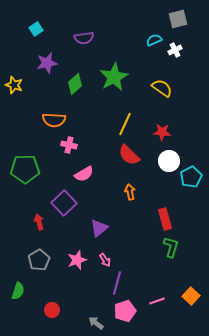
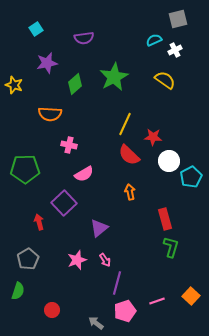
yellow semicircle: moved 3 px right, 8 px up
orange semicircle: moved 4 px left, 6 px up
red star: moved 9 px left, 5 px down
gray pentagon: moved 11 px left, 1 px up
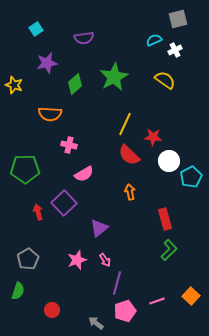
red arrow: moved 1 px left, 10 px up
green L-shape: moved 2 px left, 3 px down; rotated 30 degrees clockwise
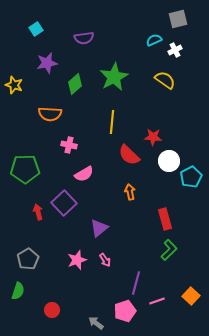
yellow line: moved 13 px left, 2 px up; rotated 20 degrees counterclockwise
purple line: moved 19 px right
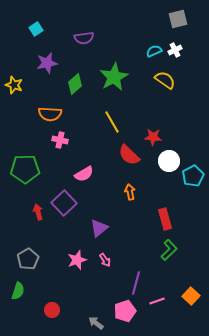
cyan semicircle: moved 11 px down
yellow line: rotated 35 degrees counterclockwise
pink cross: moved 9 px left, 5 px up
cyan pentagon: moved 2 px right, 1 px up
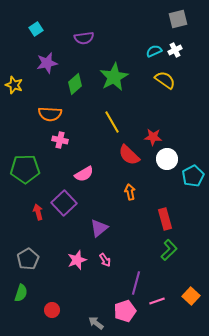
white circle: moved 2 px left, 2 px up
green semicircle: moved 3 px right, 2 px down
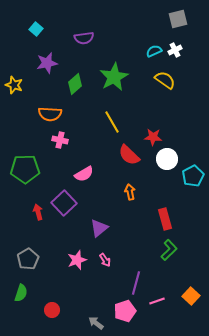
cyan square: rotated 16 degrees counterclockwise
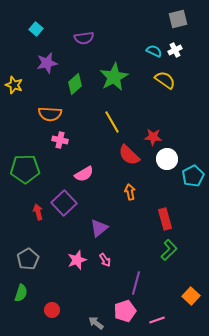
cyan semicircle: rotated 49 degrees clockwise
pink line: moved 19 px down
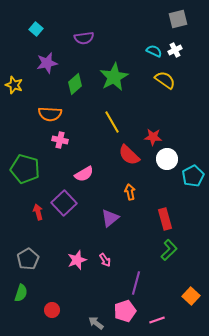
green pentagon: rotated 16 degrees clockwise
purple triangle: moved 11 px right, 10 px up
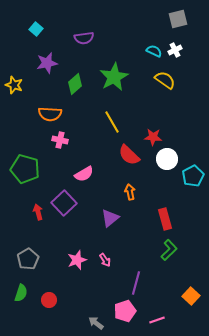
red circle: moved 3 px left, 10 px up
